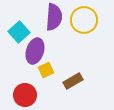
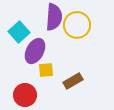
yellow circle: moved 7 px left, 5 px down
purple ellipse: rotated 10 degrees clockwise
yellow square: rotated 21 degrees clockwise
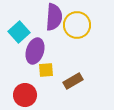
purple ellipse: rotated 10 degrees counterclockwise
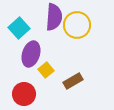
cyan square: moved 4 px up
purple ellipse: moved 4 px left, 3 px down
yellow square: rotated 35 degrees counterclockwise
red circle: moved 1 px left, 1 px up
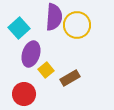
brown rectangle: moved 3 px left, 3 px up
